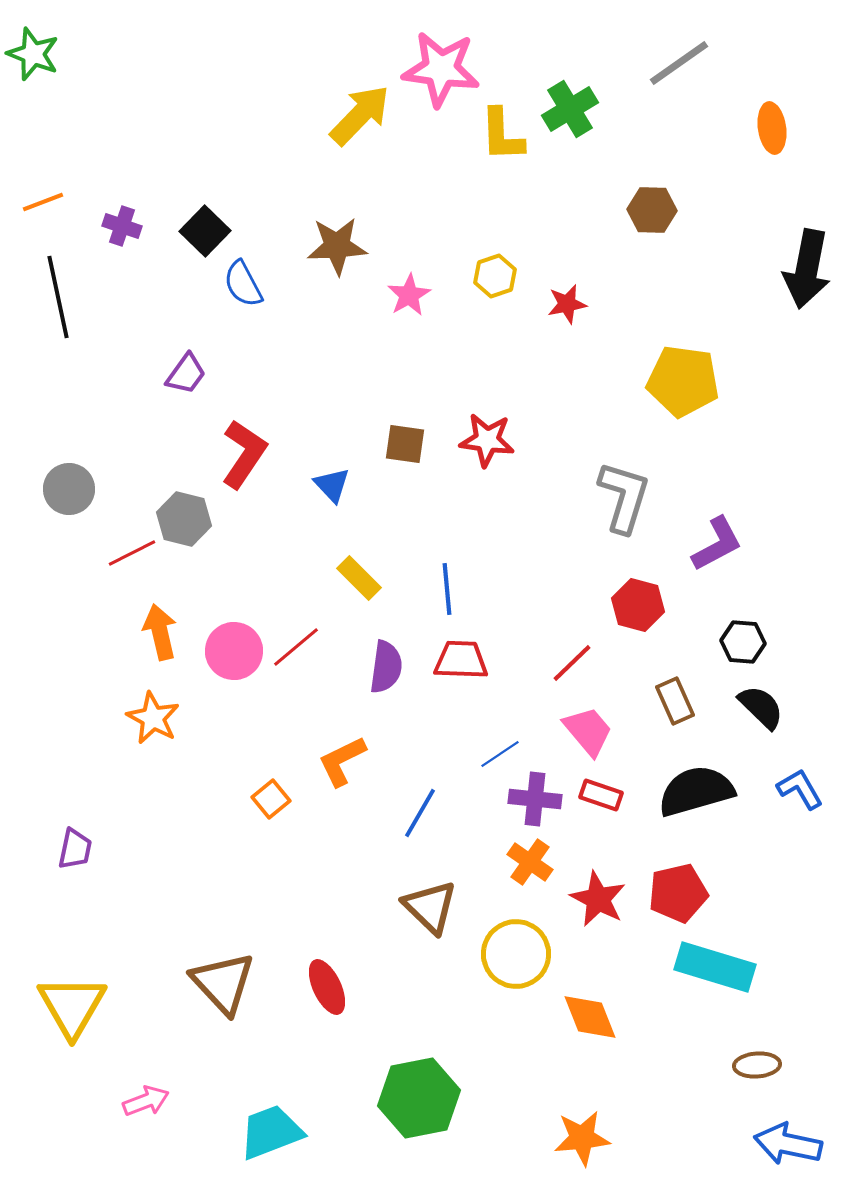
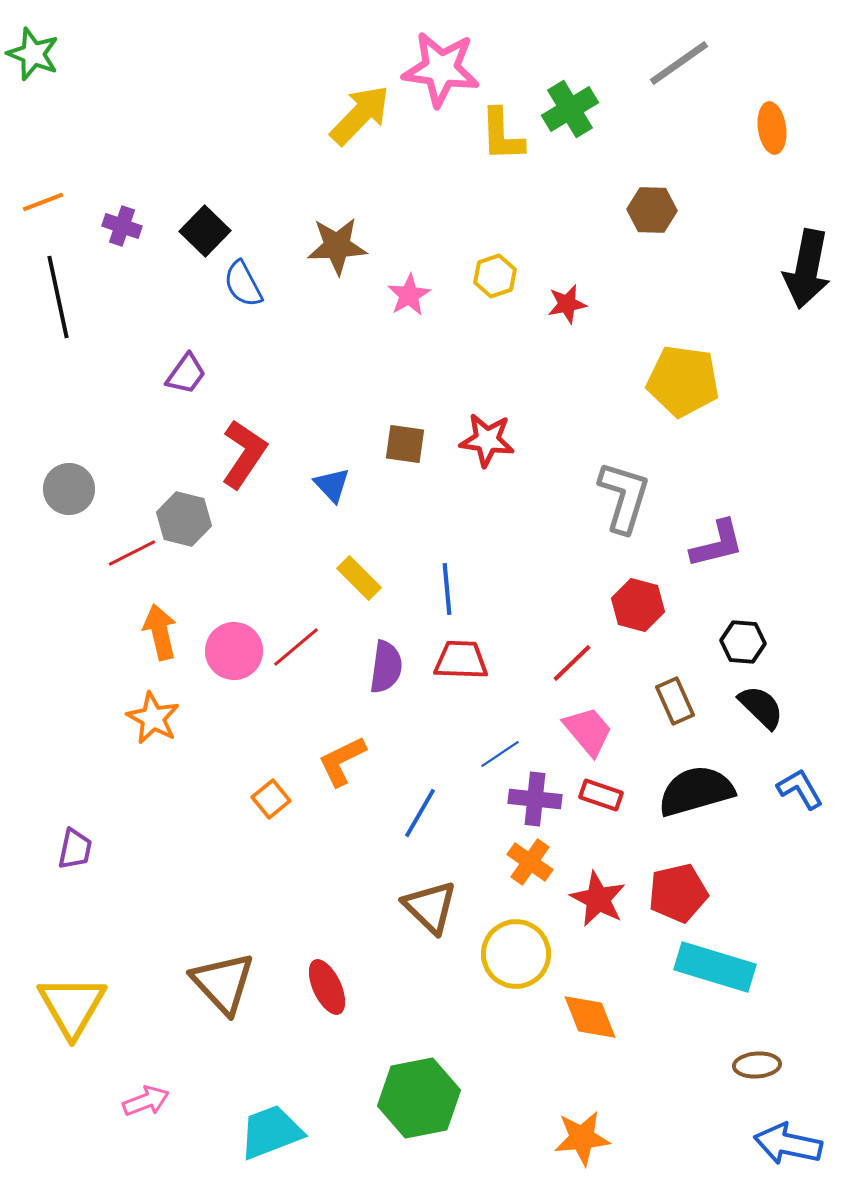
purple L-shape at (717, 544): rotated 14 degrees clockwise
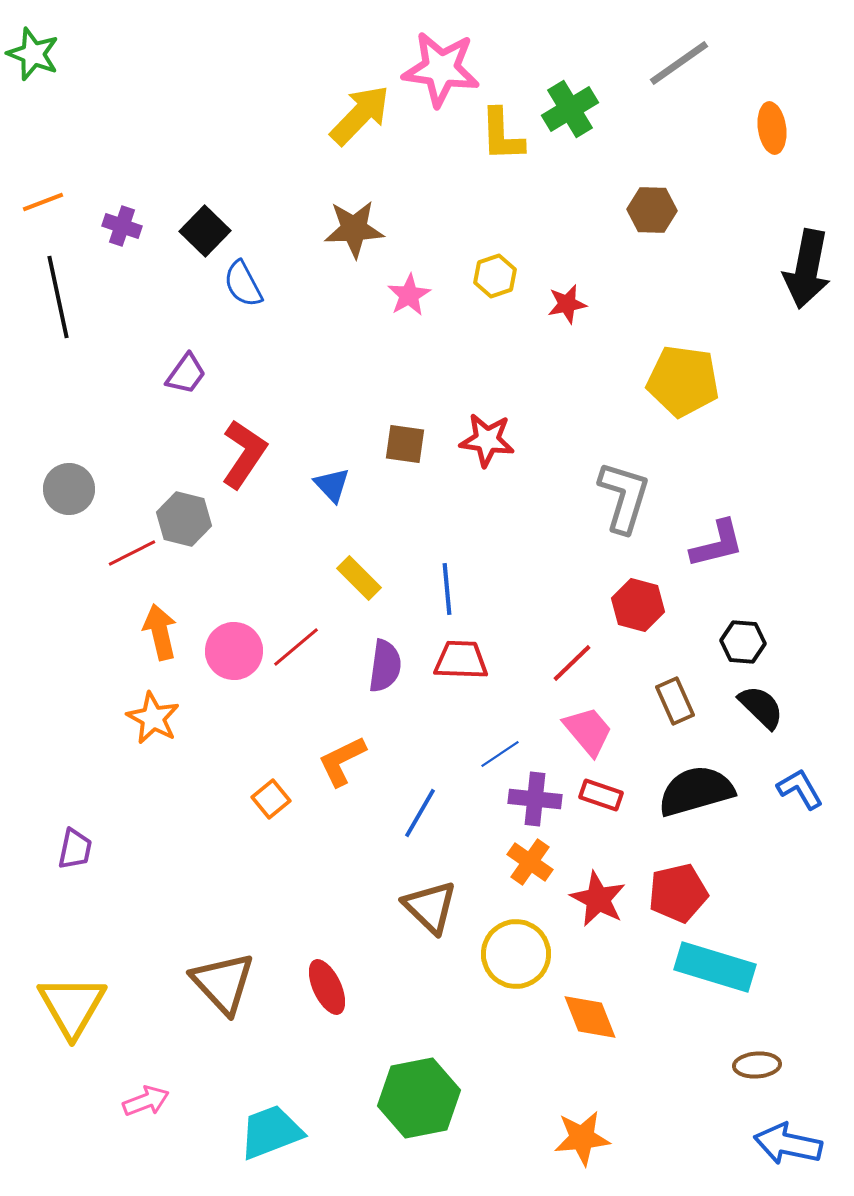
brown star at (337, 246): moved 17 px right, 17 px up
purple semicircle at (386, 667): moved 1 px left, 1 px up
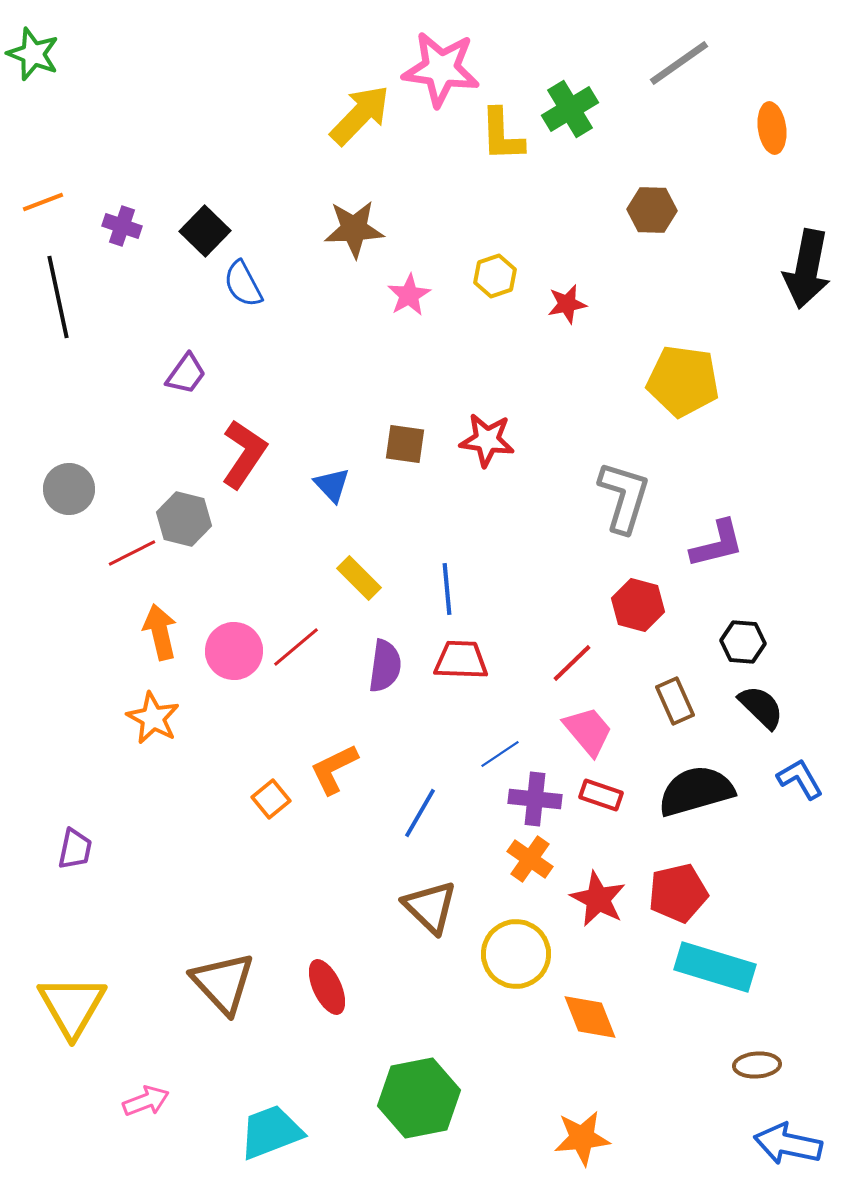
orange L-shape at (342, 761): moved 8 px left, 8 px down
blue L-shape at (800, 789): moved 10 px up
orange cross at (530, 862): moved 3 px up
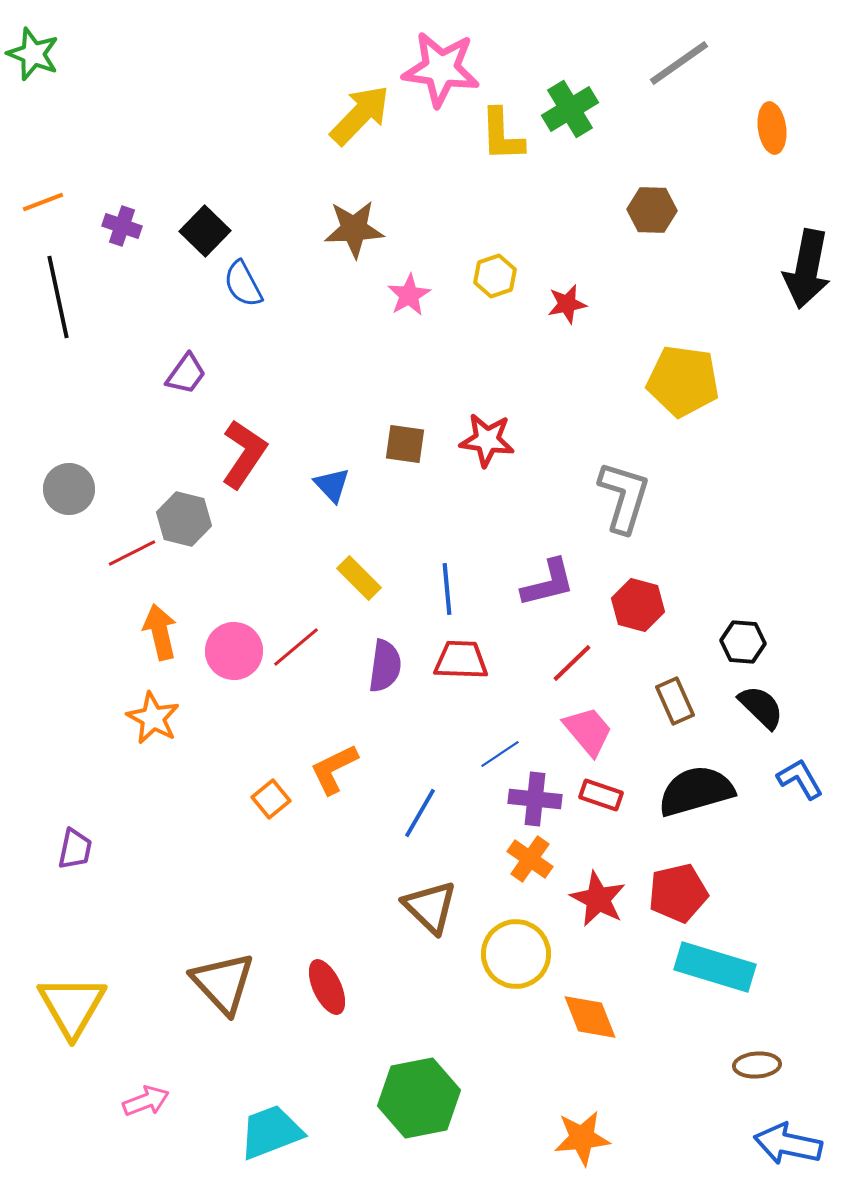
purple L-shape at (717, 544): moved 169 px left, 39 px down
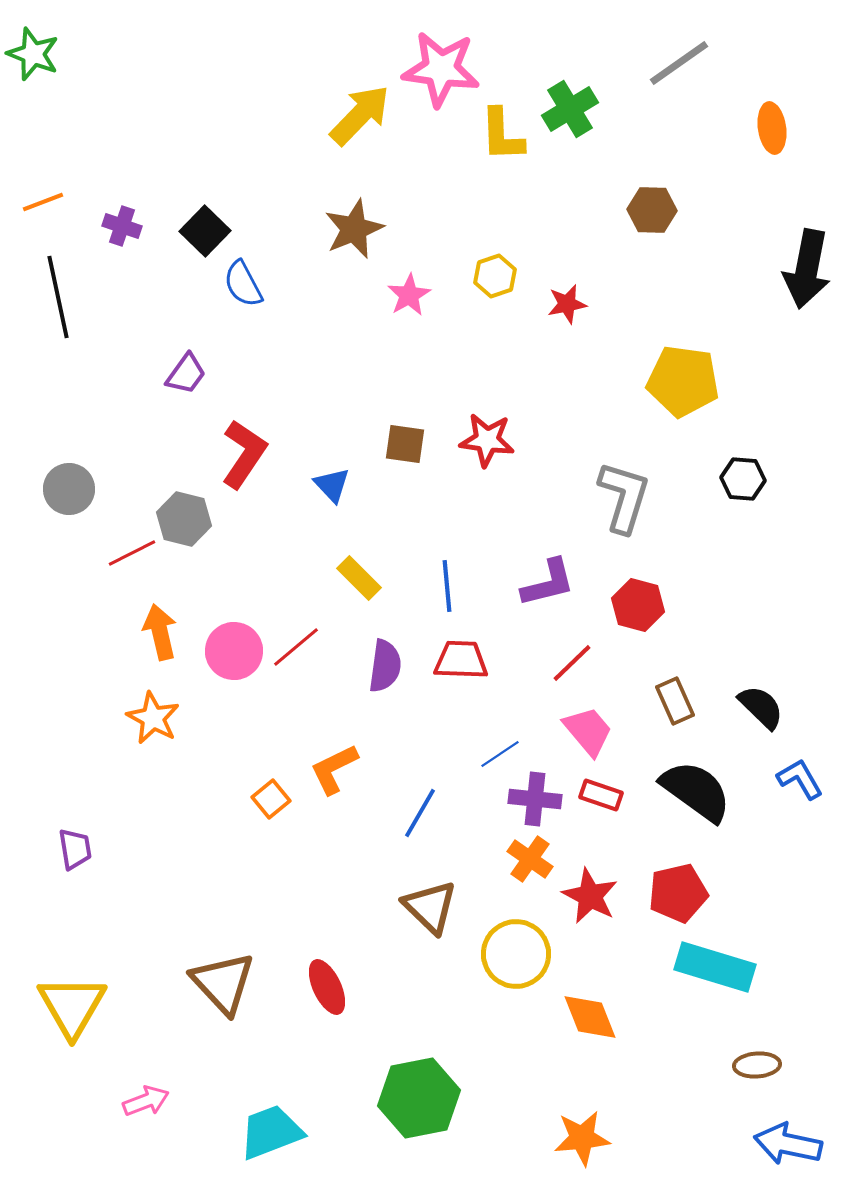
brown star at (354, 229): rotated 20 degrees counterclockwise
blue line at (447, 589): moved 3 px up
black hexagon at (743, 642): moved 163 px up
black semicircle at (696, 791): rotated 52 degrees clockwise
purple trapezoid at (75, 849): rotated 21 degrees counterclockwise
red star at (598, 899): moved 8 px left, 3 px up
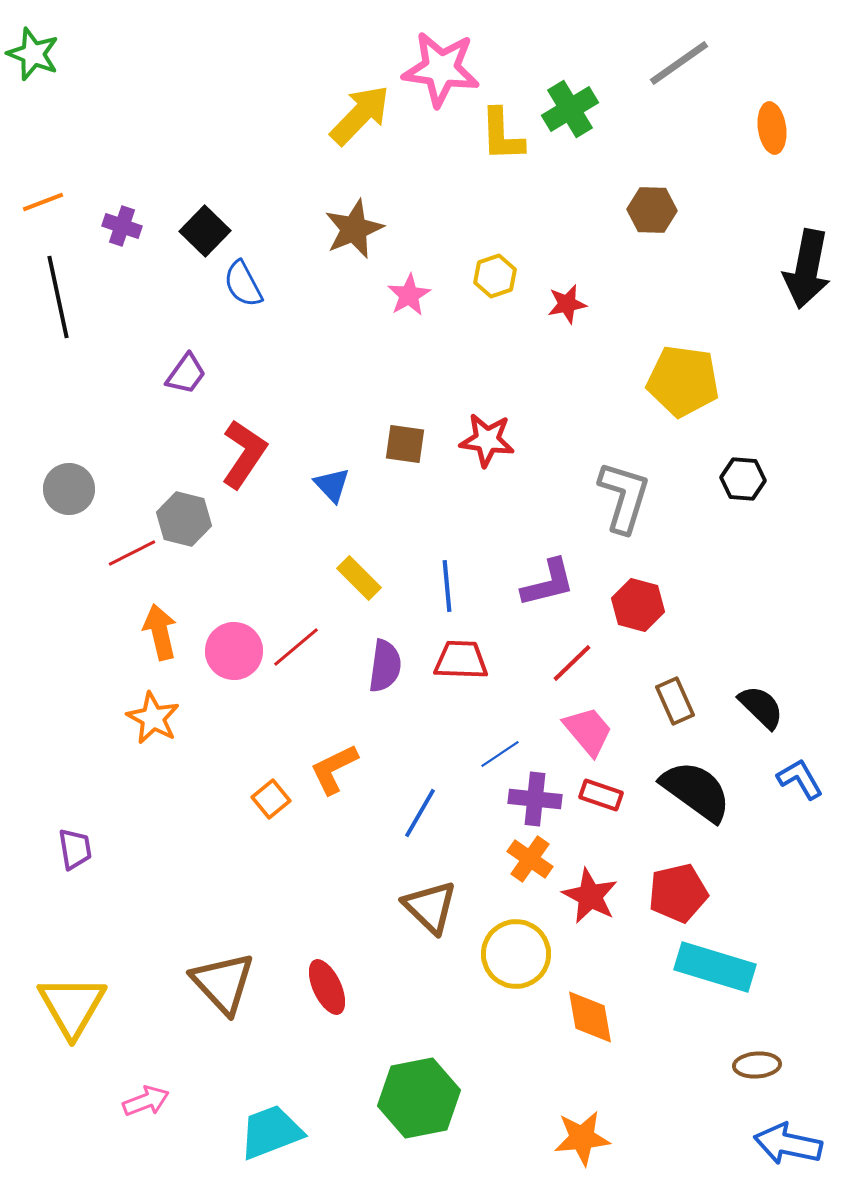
orange diamond at (590, 1017): rotated 12 degrees clockwise
